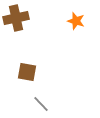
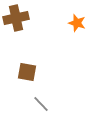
orange star: moved 1 px right, 2 px down
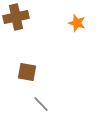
brown cross: moved 1 px up
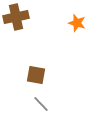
brown square: moved 9 px right, 3 px down
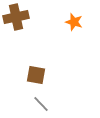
orange star: moved 3 px left, 1 px up
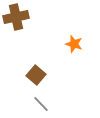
orange star: moved 22 px down
brown square: rotated 30 degrees clockwise
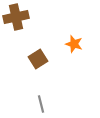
brown square: moved 2 px right, 16 px up; rotated 18 degrees clockwise
gray line: rotated 30 degrees clockwise
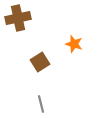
brown cross: moved 2 px right, 1 px down
brown square: moved 2 px right, 3 px down
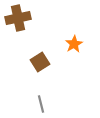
orange star: rotated 24 degrees clockwise
